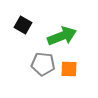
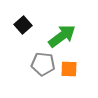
black square: rotated 18 degrees clockwise
green arrow: rotated 16 degrees counterclockwise
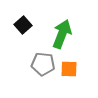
green arrow: moved 2 px up; rotated 32 degrees counterclockwise
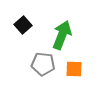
green arrow: moved 1 px down
orange square: moved 5 px right
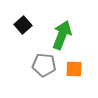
gray pentagon: moved 1 px right, 1 px down
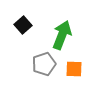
gray pentagon: moved 1 px up; rotated 25 degrees counterclockwise
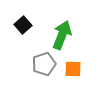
orange square: moved 1 px left
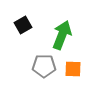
black square: rotated 12 degrees clockwise
gray pentagon: moved 2 px down; rotated 20 degrees clockwise
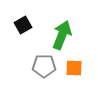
orange square: moved 1 px right, 1 px up
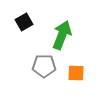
black square: moved 1 px right, 3 px up
orange square: moved 2 px right, 5 px down
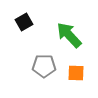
green arrow: moved 7 px right; rotated 64 degrees counterclockwise
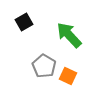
gray pentagon: rotated 30 degrees clockwise
orange square: moved 8 px left, 3 px down; rotated 24 degrees clockwise
